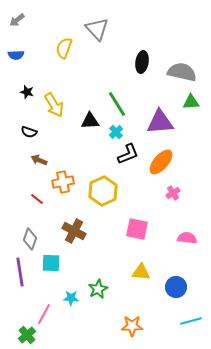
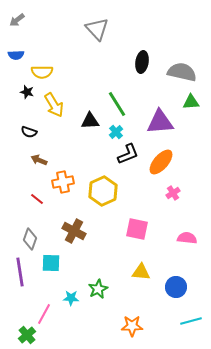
yellow semicircle: moved 22 px left, 24 px down; rotated 110 degrees counterclockwise
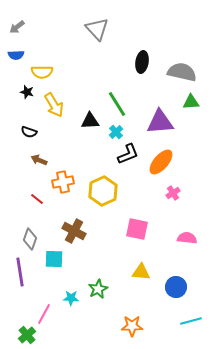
gray arrow: moved 7 px down
cyan square: moved 3 px right, 4 px up
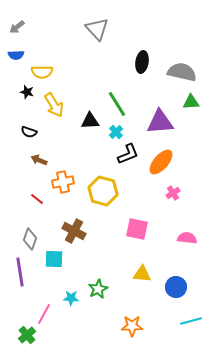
yellow hexagon: rotated 20 degrees counterclockwise
yellow triangle: moved 1 px right, 2 px down
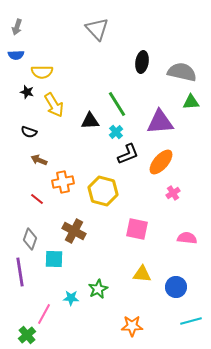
gray arrow: rotated 35 degrees counterclockwise
